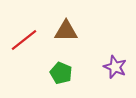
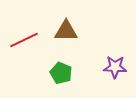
red line: rotated 12 degrees clockwise
purple star: rotated 20 degrees counterclockwise
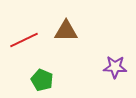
green pentagon: moved 19 px left, 7 px down
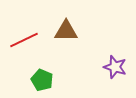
purple star: rotated 15 degrees clockwise
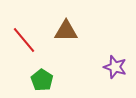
red line: rotated 76 degrees clockwise
green pentagon: rotated 10 degrees clockwise
